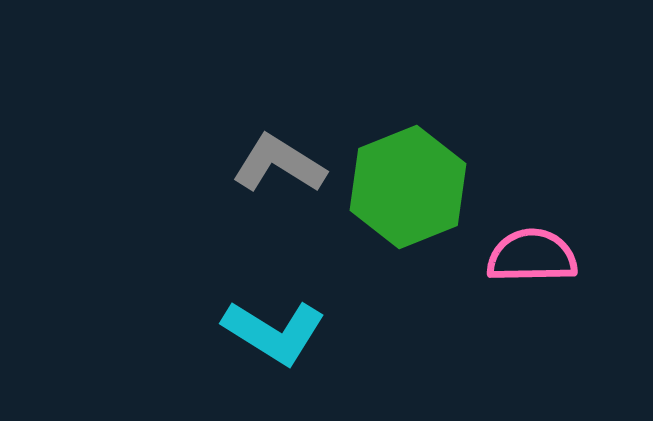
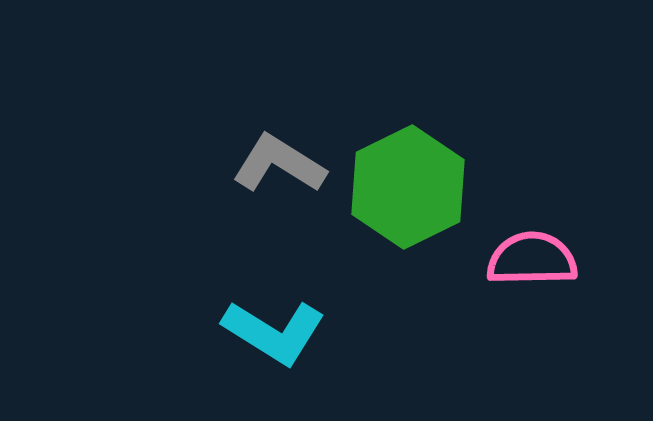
green hexagon: rotated 4 degrees counterclockwise
pink semicircle: moved 3 px down
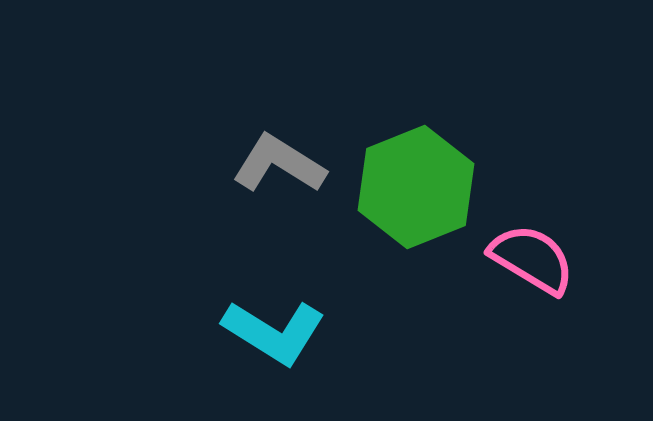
green hexagon: moved 8 px right; rotated 4 degrees clockwise
pink semicircle: rotated 32 degrees clockwise
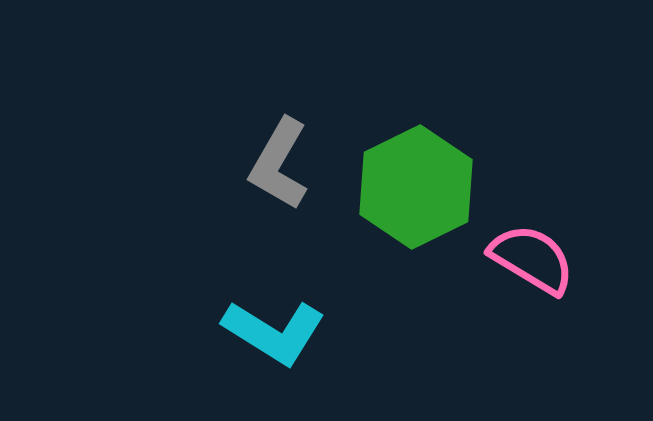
gray L-shape: rotated 92 degrees counterclockwise
green hexagon: rotated 4 degrees counterclockwise
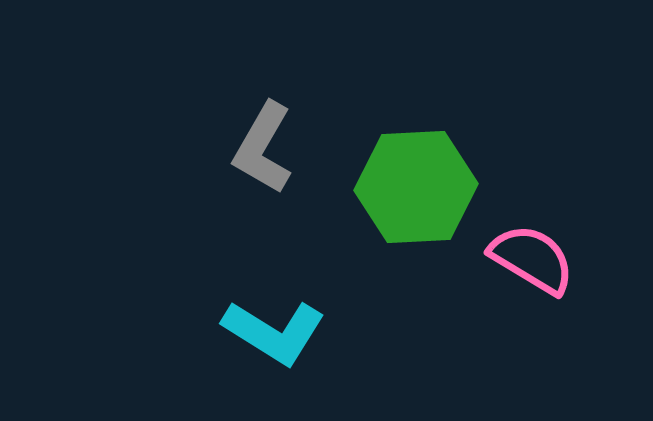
gray L-shape: moved 16 px left, 16 px up
green hexagon: rotated 23 degrees clockwise
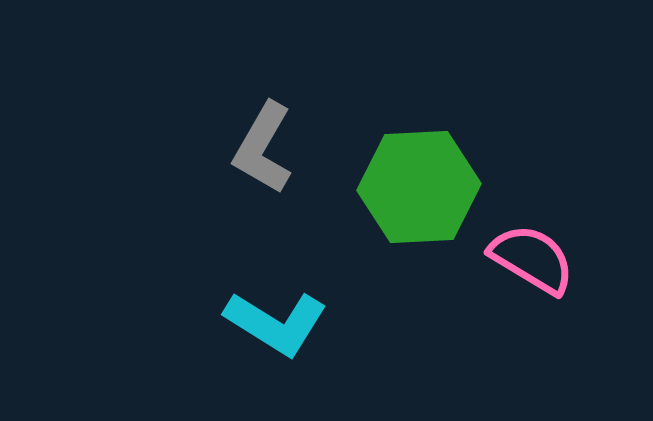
green hexagon: moved 3 px right
cyan L-shape: moved 2 px right, 9 px up
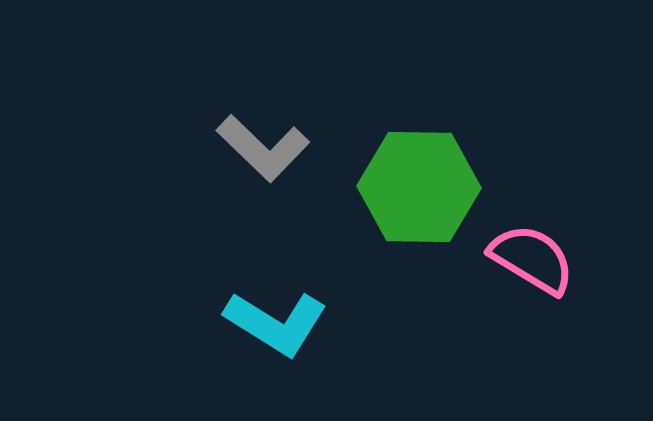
gray L-shape: rotated 76 degrees counterclockwise
green hexagon: rotated 4 degrees clockwise
